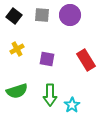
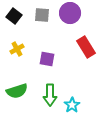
purple circle: moved 2 px up
red rectangle: moved 13 px up
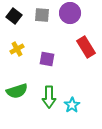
green arrow: moved 1 px left, 2 px down
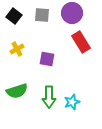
purple circle: moved 2 px right
red rectangle: moved 5 px left, 5 px up
cyan star: moved 3 px up; rotated 14 degrees clockwise
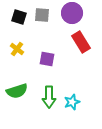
black square: moved 5 px right, 1 px down; rotated 21 degrees counterclockwise
yellow cross: rotated 24 degrees counterclockwise
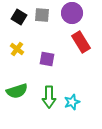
black square: rotated 14 degrees clockwise
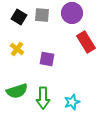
red rectangle: moved 5 px right
green arrow: moved 6 px left, 1 px down
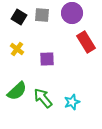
purple square: rotated 14 degrees counterclockwise
green semicircle: rotated 25 degrees counterclockwise
green arrow: rotated 140 degrees clockwise
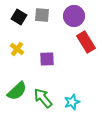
purple circle: moved 2 px right, 3 px down
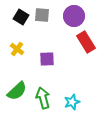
black square: moved 2 px right
green arrow: rotated 25 degrees clockwise
